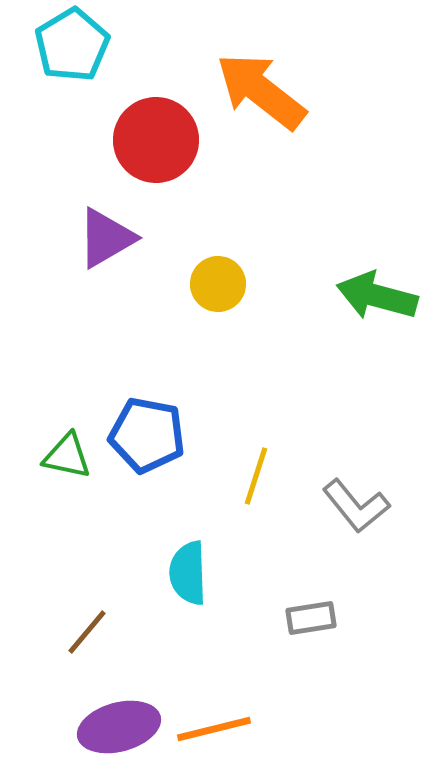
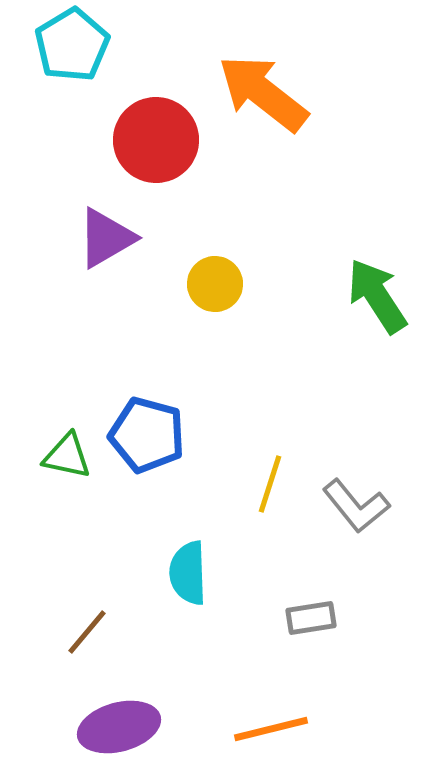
orange arrow: moved 2 px right, 2 px down
yellow circle: moved 3 px left
green arrow: rotated 42 degrees clockwise
blue pentagon: rotated 4 degrees clockwise
yellow line: moved 14 px right, 8 px down
orange line: moved 57 px right
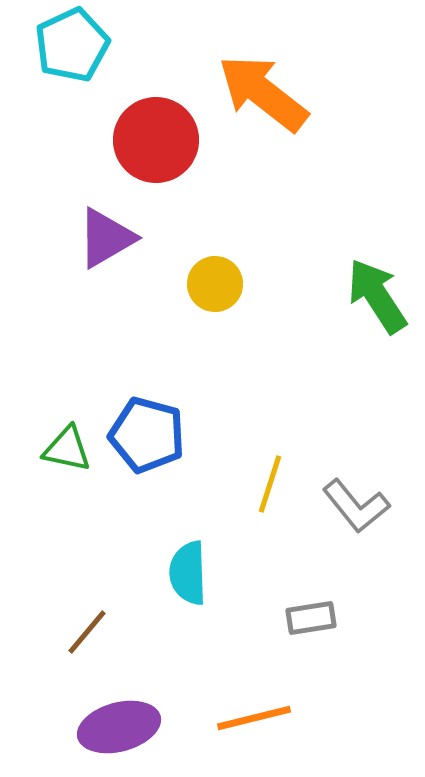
cyan pentagon: rotated 6 degrees clockwise
green triangle: moved 7 px up
orange line: moved 17 px left, 11 px up
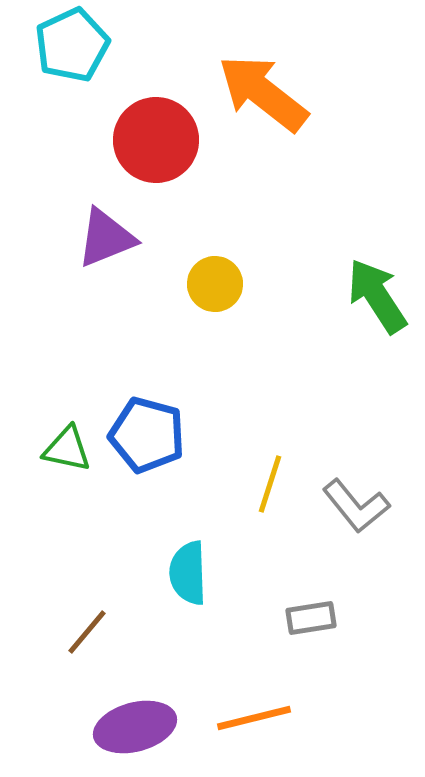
purple triangle: rotated 8 degrees clockwise
purple ellipse: moved 16 px right
